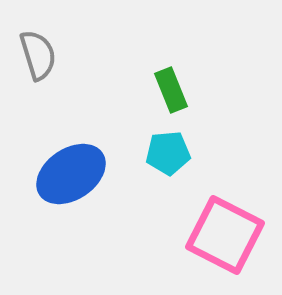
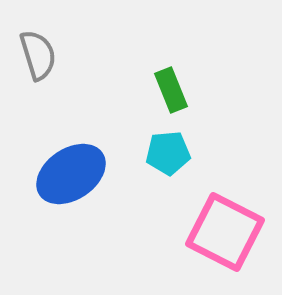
pink square: moved 3 px up
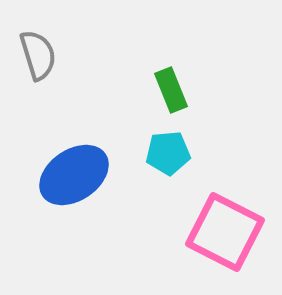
blue ellipse: moved 3 px right, 1 px down
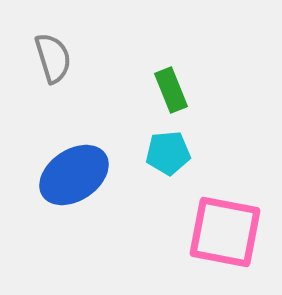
gray semicircle: moved 15 px right, 3 px down
pink square: rotated 16 degrees counterclockwise
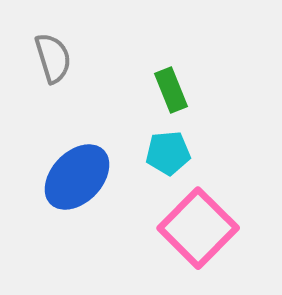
blue ellipse: moved 3 px right, 2 px down; rotated 12 degrees counterclockwise
pink square: moved 27 px left, 4 px up; rotated 34 degrees clockwise
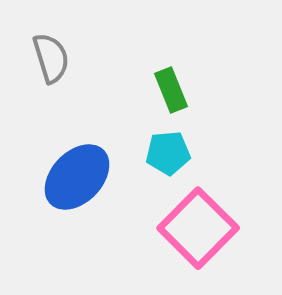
gray semicircle: moved 2 px left
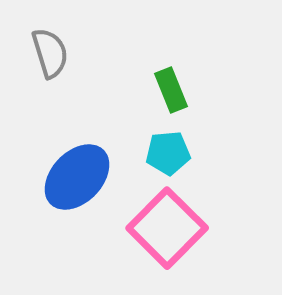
gray semicircle: moved 1 px left, 5 px up
pink square: moved 31 px left
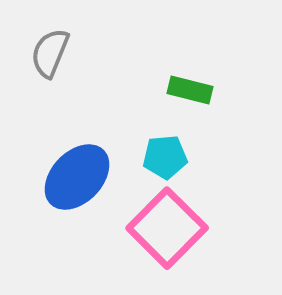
gray semicircle: rotated 141 degrees counterclockwise
green rectangle: moved 19 px right; rotated 54 degrees counterclockwise
cyan pentagon: moved 3 px left, 4 px down
